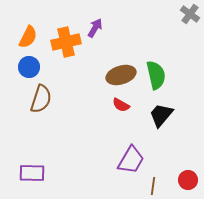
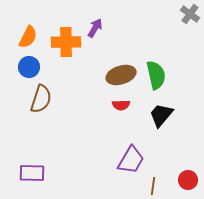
orange cross: rotated 12 degrees clockwise
red semicircle: rotated 30 degrees counterclockwise
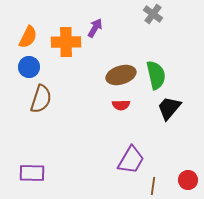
gray cross: moved 37 px left
black trapezoid: moved 8 px right, 7 px up
